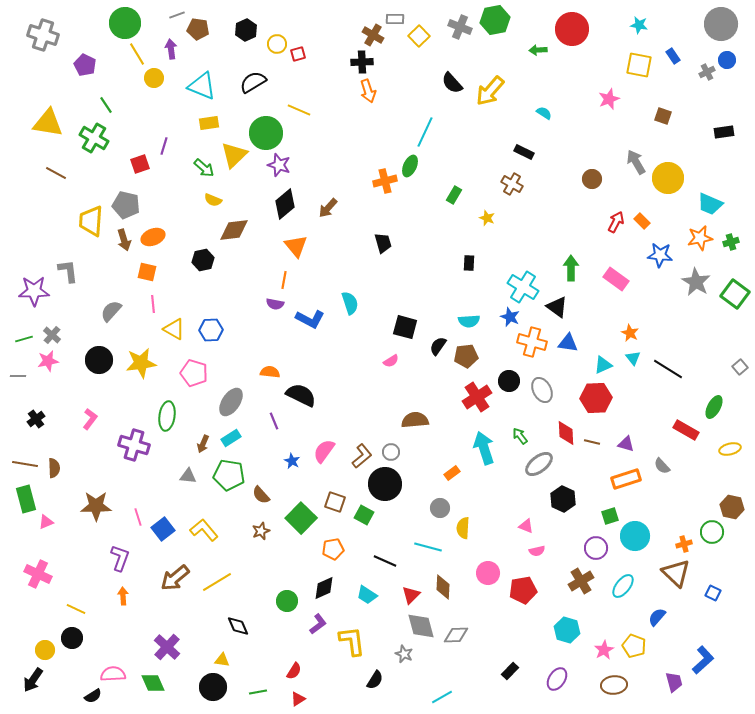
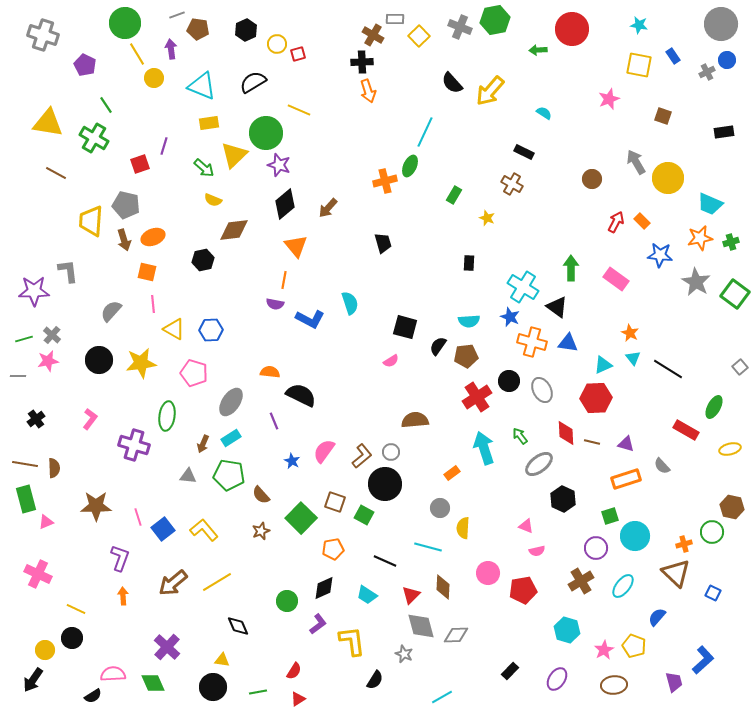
brown arrow at (175, 578): moved 2 px left, 5 px down
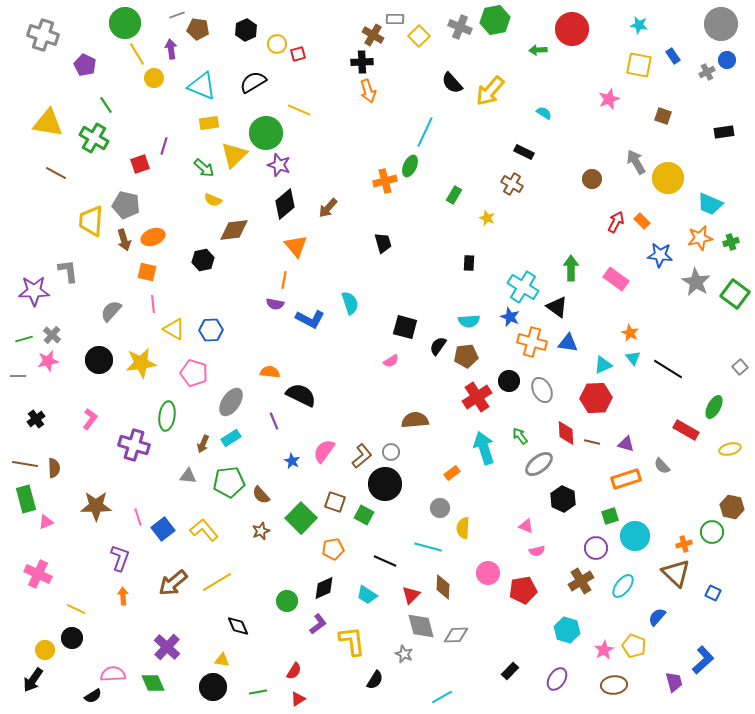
green pentagon at (229, 475): moved 7 px down; rotated 16 degrees counterclockwise
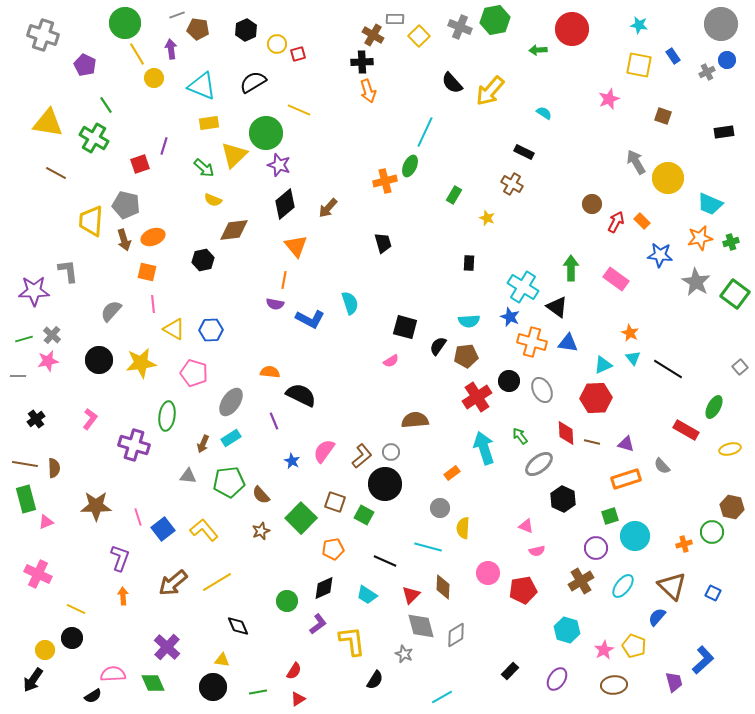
brown circle at (592, 179): moved 25 px down
brown triangle at (676, 573): moved 4 px left, 13 px down
gray diamond at (456, 635): rotated 30 degrees counterclockwise
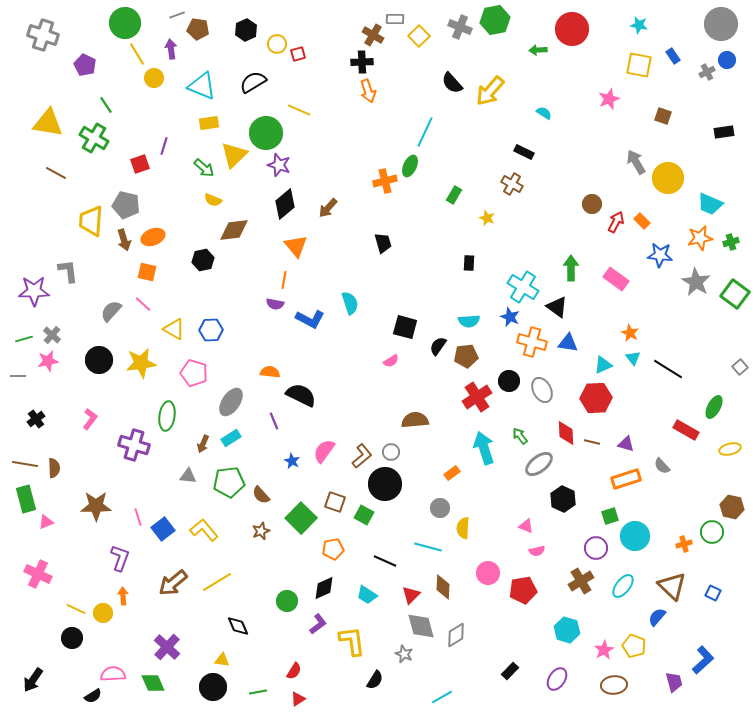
pink line at (153, 304): moved 10 px left; rotated 42 degrees counterclockwise
yellow circle at (45, 650): moved 58 px right, 37 px up
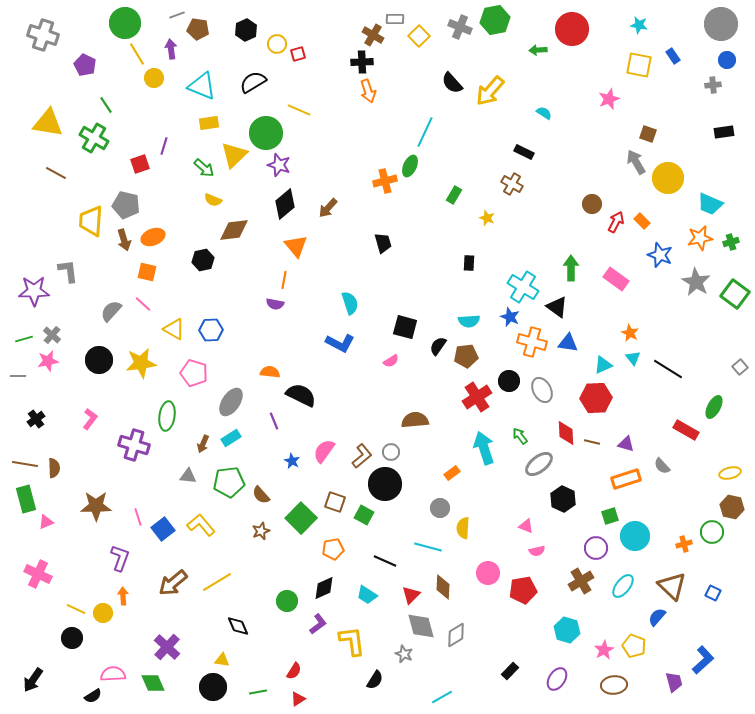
gray cross at (707, 72): moved 6 px right, 13 px down; rotated 21 degrees clockwise
brown square at (663, 116): moved 15 px left, 18 px down
blue star at (660, 255): rotated 15 degrees clockwise
blue L-shape at (310, 319): moved 30 px right, 24 px down
yellow ellipse at (730, 449): moved 24 px down
yellow L-shape at (204, 530): moved 3 px left, 5 px up
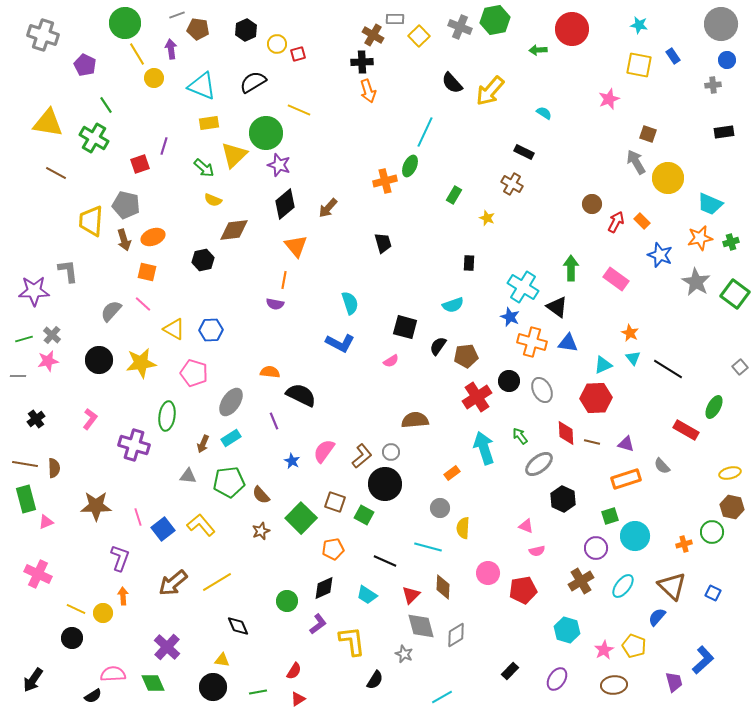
cyan semicircle at (469, 321): moved 16 px left, 16 px up; rotated 15 degrees counterclockwise
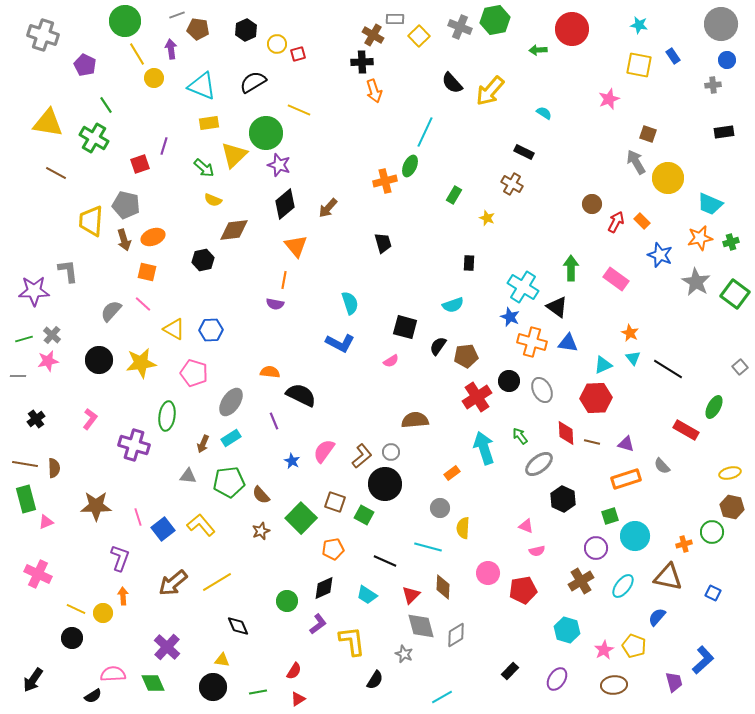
green circle at (125, 23): moved 2 px up
orange arrow at (368, 91): moved 6 px right
brown triangle at (672, 586): moved 4 px left, 9 px up; rotated 32 degrees counterclockwise
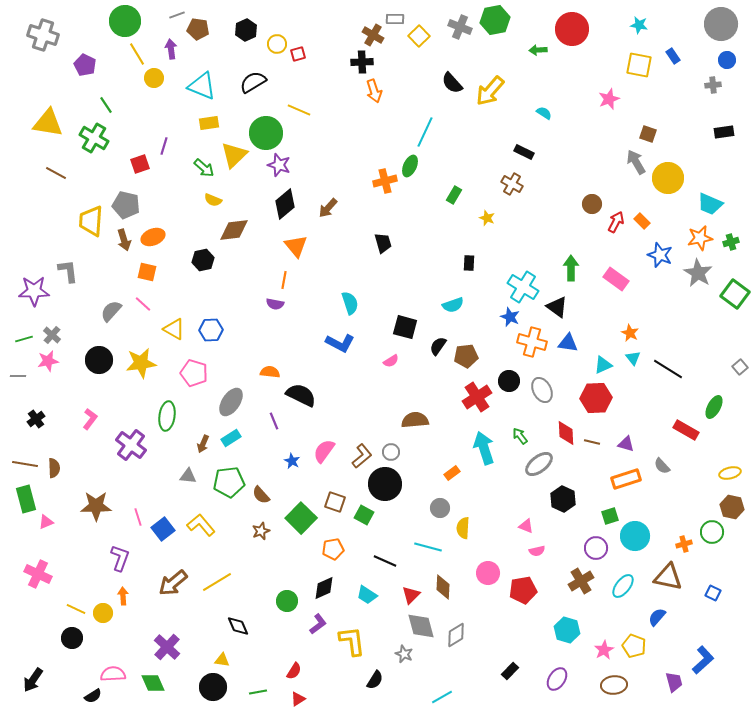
gray star at (696, 282): moved 2 px right, 9 px up
purple cross at (134, 445): moved 3 px left; rotated 20 degrees clockwise
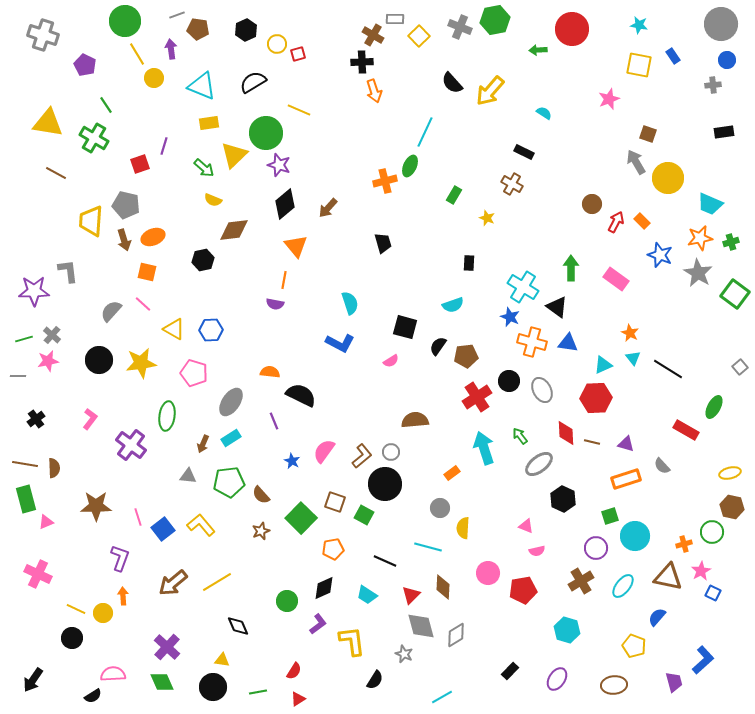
pink star at (604, 650): moved 97 px right, 79 px up
green diamond at (153, 683): moved 9 px right, 1 px up
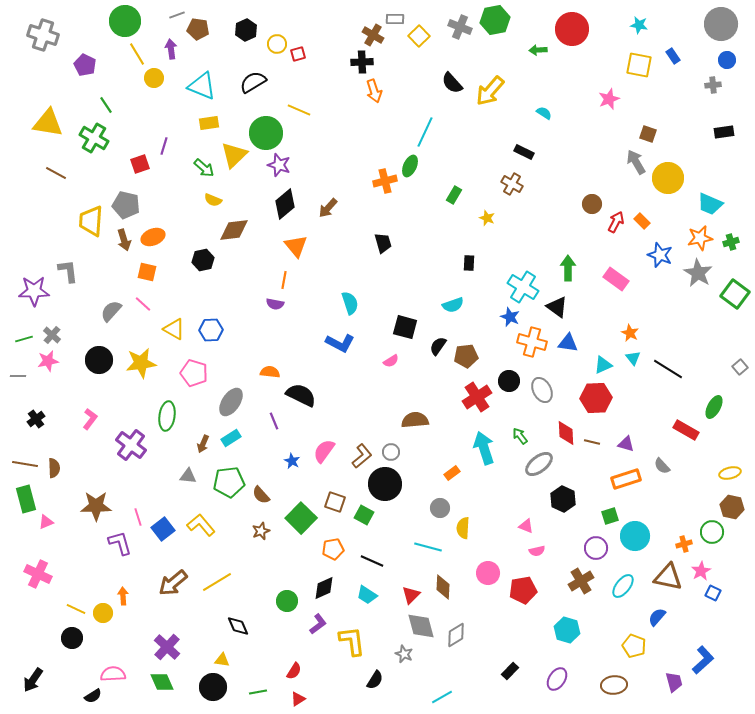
green arrow at (571, 268): moved 3 px left
purple L-shape at (120, 558): moved 15 px up; rotated 36 degrees counterclockwise
black line at (385, 561): moved 13 px left
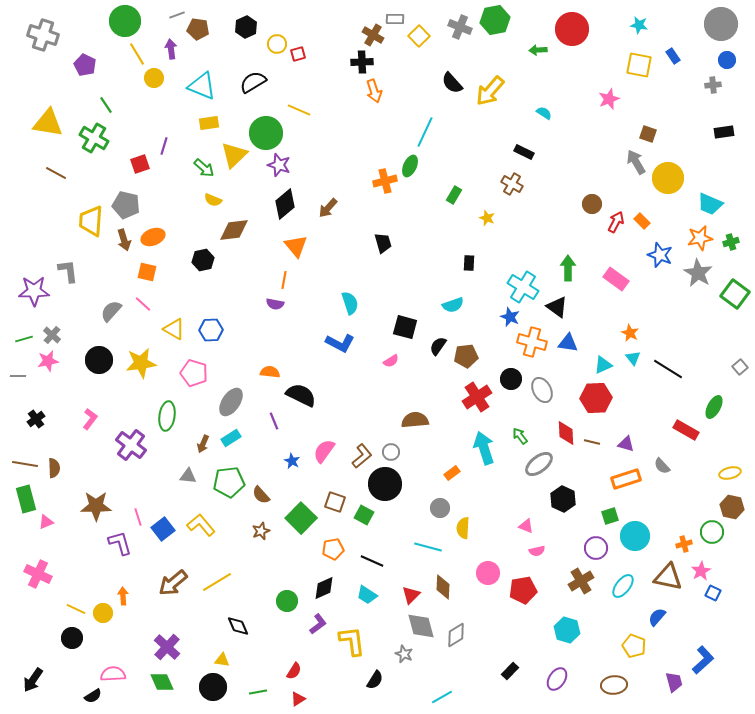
black hexagon at (246, 30): moved 3 px up
black circle at (509, 381): moved 2 px right, 2 px up
